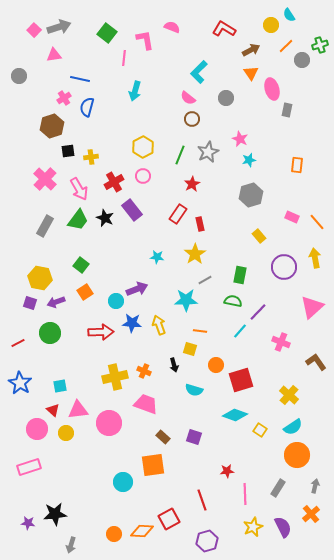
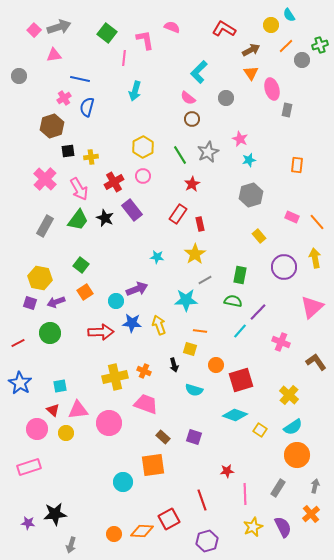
green line at (180, 155): rotated 54 degrees counterclockwise
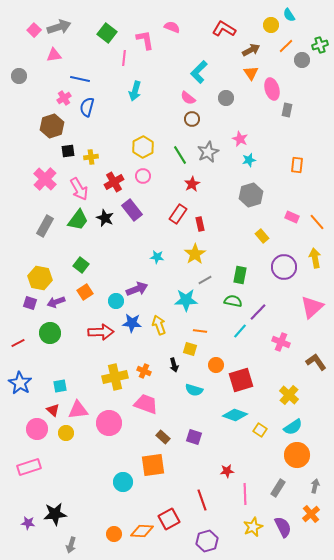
yellow rectangle at (259, 236): moved 3 px right
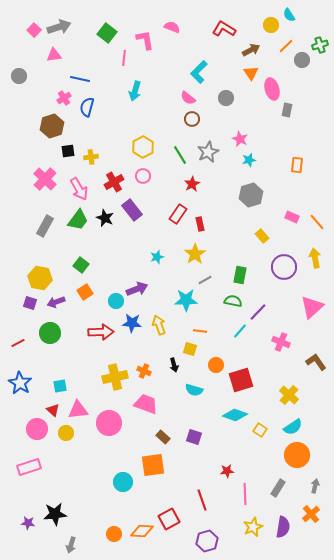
cyan star at (157, 257): rotated 24 degrees counterclockwise
purple semicircle at (283, 527): rotated 35 degrees clockwise
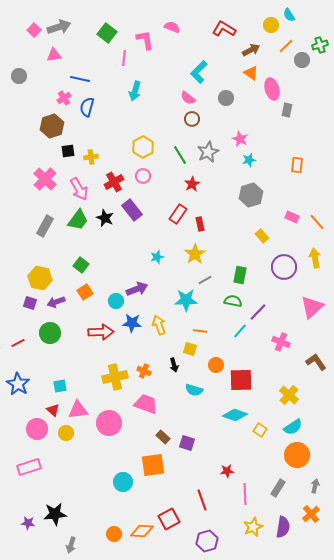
orange triangle at (251, 73): rotated 21 degrees counterclockwise
red square at (241, 380): rotated 15 degrees clockwise
blue star at (20, 383): moved 2 px left, 1 px down
purple square at (194, 437): moved 7 px left, 6 px down
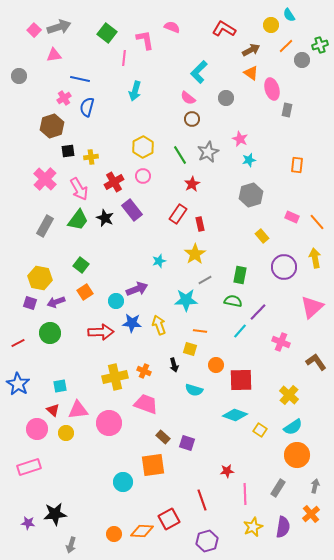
cyan star at (157, 257): moved 2 px right, 4 px down
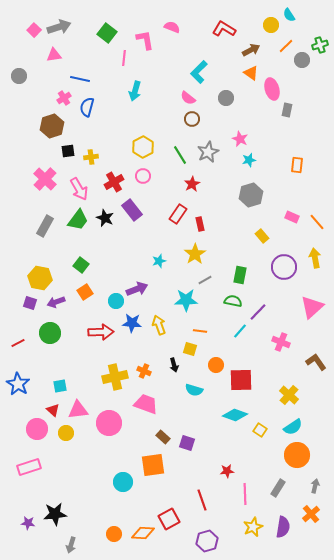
orange diamond at (142, 531): moved 1 px right, 2 px down
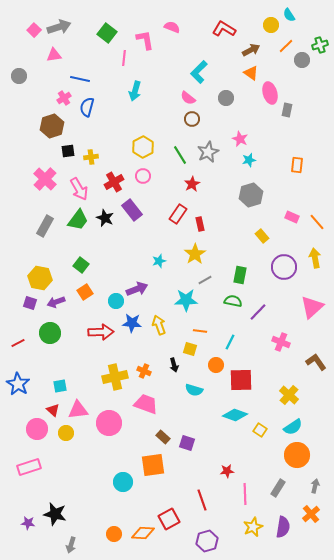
pink ellipse at (272, 89): moved 2 px left, 4 px down
cyan line at (240, 331): moved 10 px left, 11 px down; rotated 14 degrees counterclockwise
black star at (55, 514): rotated 20 degrees clockwise
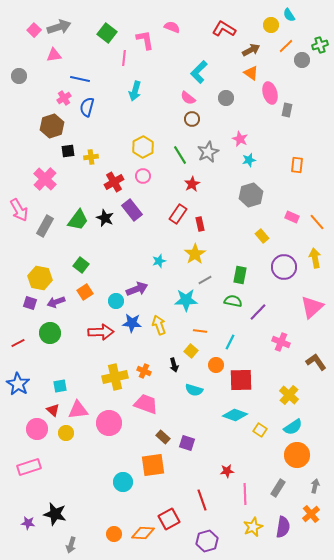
pink arrow at (79, 189): moved 60 px left, 21 px down
yellow square at (190, 349): moved 1 px right, 2 px down; rotated 24 degrees clockwise
